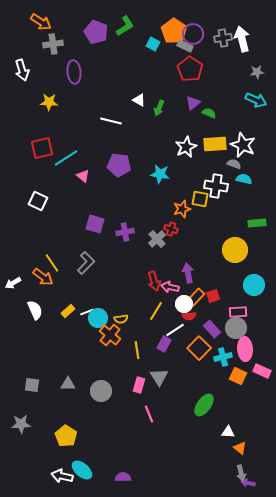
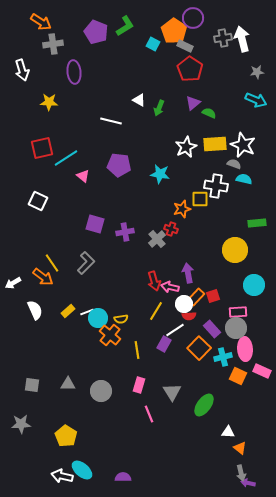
purple circle at (193, 34): moved 16 px up
yellow square at (200, 199): rotated 12 degrees counterclockwise
gray triangle at (159, 377): moved 13 px right, 15 px down
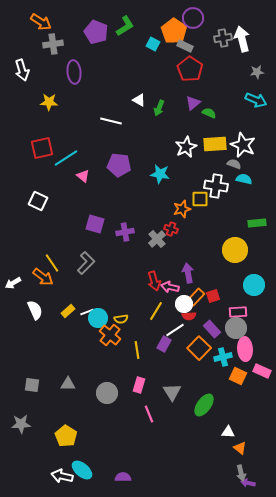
gray circle at (101, 391): moved 6 px right, 2 px down
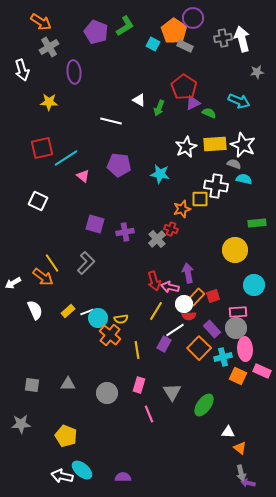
gray cross at (53, 44): moved 4 px left, 3 px down; rotated 24 degrees counterclockwise
red pentagon at (190, 69): moved 6 px left, 18 px down
cyan arrow at (256, 100): moved 17 px left, 1 px down
purple triangle at (193, 103): rotated 14 degrees clockwise
yellow pentagon at (66, 436): rotated 10 degrees counterclockwise
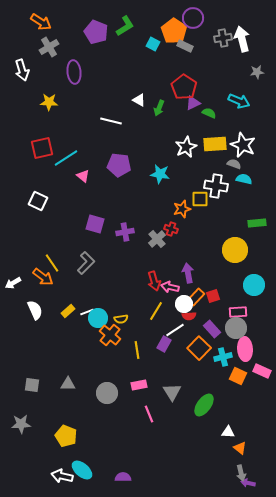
pink rectangle at (139, 385): rotated 63 degrees clockwise
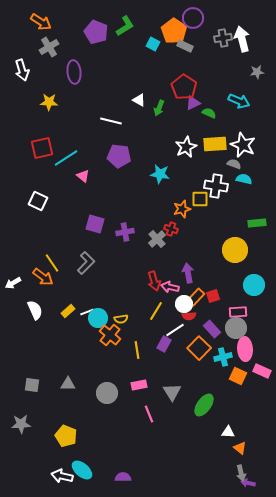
purple pentagon at (119, 165): moved 9 px up
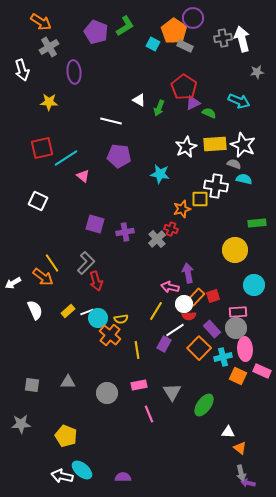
red arrow at (154, 281): moved 58 px left
gray triangle at (68, 384): moved 2 px up
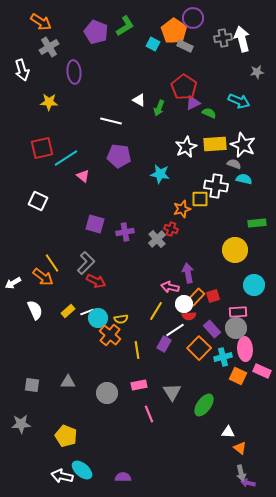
red arrow at (96, 281): rotated 48 degrees counterclockwise
